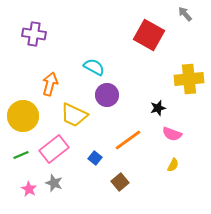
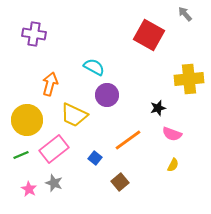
yellow circle: moved 4 px right, 4 px down
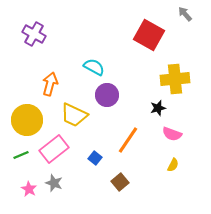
purple cross: rotated 20 degrees clockwise
yellow cross: moved 14 px left
orange line: rotated 20 degrees counterclockwise
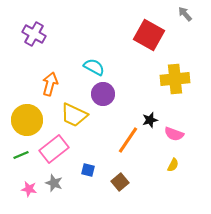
purple circle: moved 4 px left, 1 px up
black star: moved 8 px left, 12 px down
pink semicircle: moved 2 px right
blue square: moved 7 px left, 12 px down; rotated 24 degrees counterclockwise
pink star: rotated 21 degrees counterclockwise
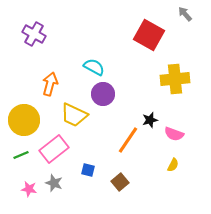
yellow circle: moved 3 px left
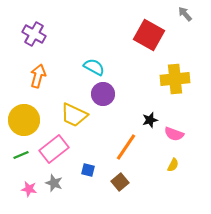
orange arrow: moved 12 px left, 8 px up
orange line: moved 2 px left, 7 px down
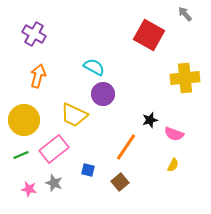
yellow cross: moved 10 px right, 1 px up
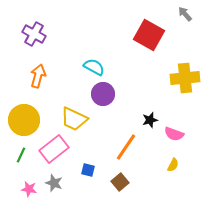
yellow trapezoid: moved 4 px down
green line: rotated 42 degrees counterclockwise
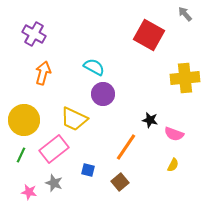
orange arrow: moved 5 px right, 3 px up
black star: rotated 28 degrees clockwise
pink star: moved 3 px down
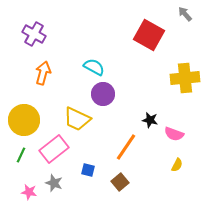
yellow trapezoid: moved 3 px right
yellow semicircle: moved 4 px right
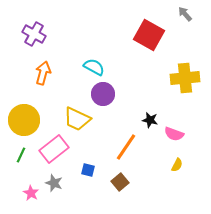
pink star: moved 2 px right, 1 px down; rotated 21 degrees clockwise
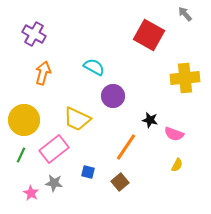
purple circle: moved 10 px right, 2 px down
blue square: moved 2 px down
gray star: rotated 12 degrees counterclockwise
